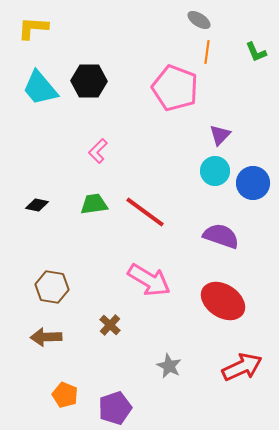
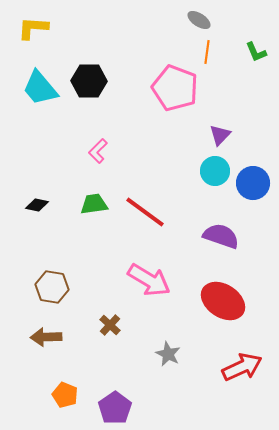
gray star: moved 1 px left, 12 px up
purple pentagon: rotated 16 degrees counterclockwise
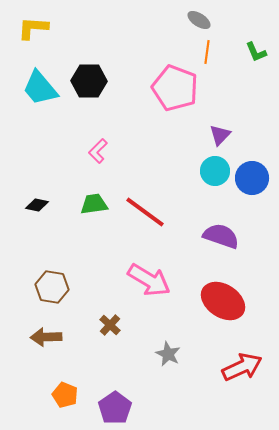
blue circle: moved 1 px left, 5 px up
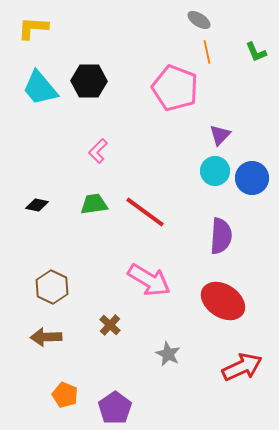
orange line: rotated 20 degrees counterclockwise
purple semicircle: rotated 75 degrees clockwise
brown hexagon: rotated 16 degrees clockwise
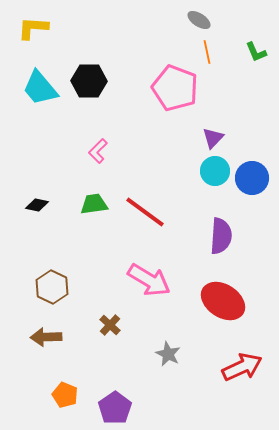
purple triangle: moved 7 px left, 3 px down
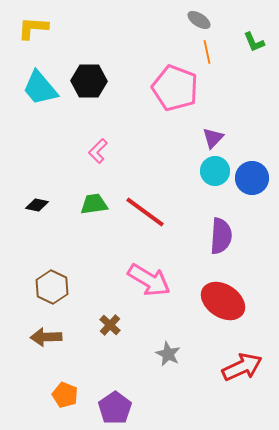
green L-shape: moved 2 px left, 10 px up
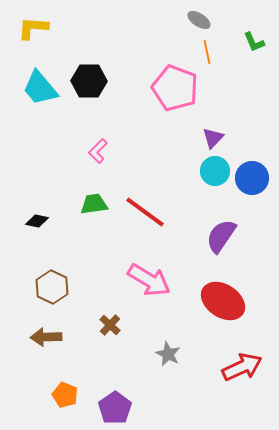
black diamond: moved 16 px down
purple semicircle: rotated 150 degrees counterclockwise
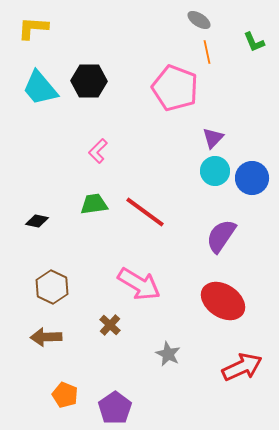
pink arrow: moved 10 px left, 4 px down
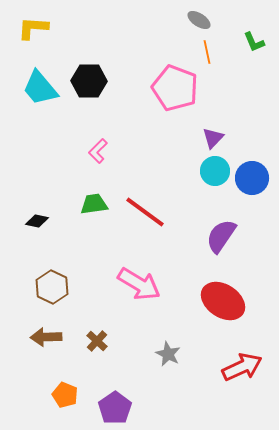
brown cross: moved 13 px left, 16 px down
